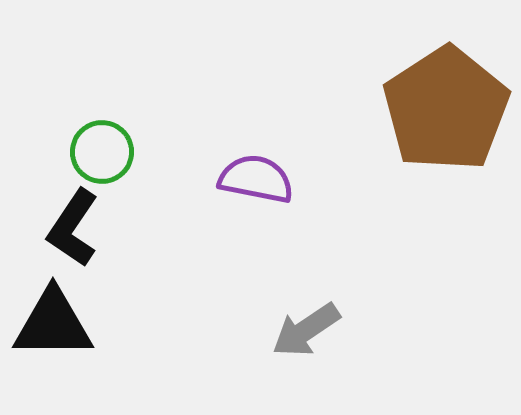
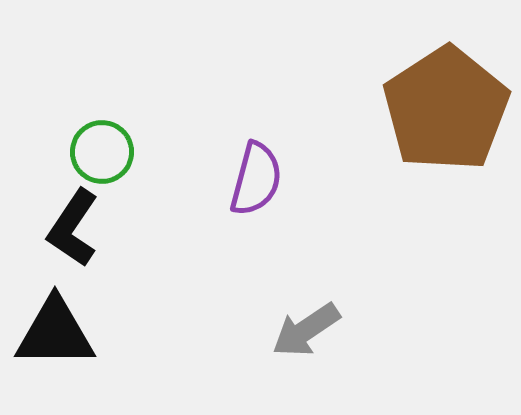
purple semicircle: rotated 94 degrees clockwise
black triangle: moved 2 px right, 9 px down
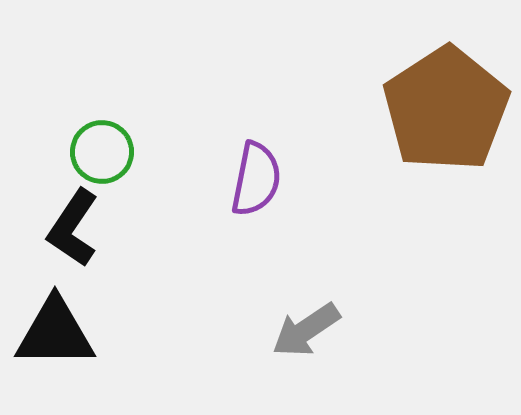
purple semicircle: rotated 4 degrees counterclockwise
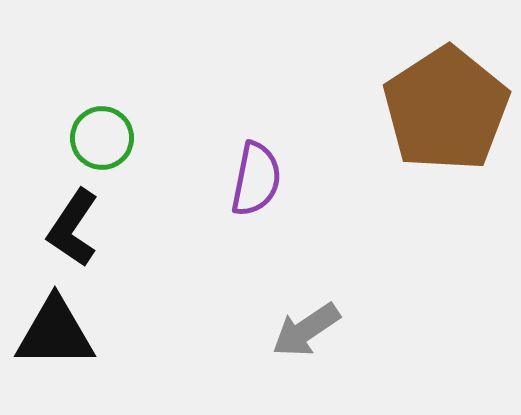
green circle: moved 14 px up
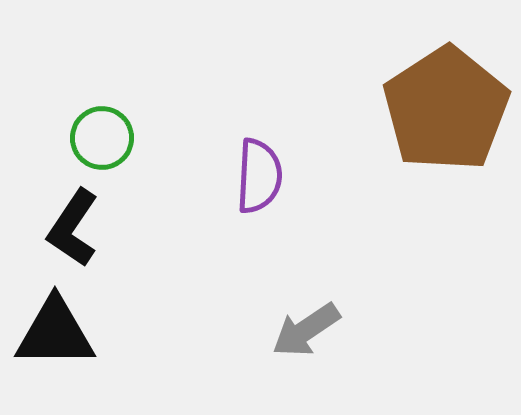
purple semicircle: moved 3 px right, 3 px up; rotated 8 degrees counterclockwise
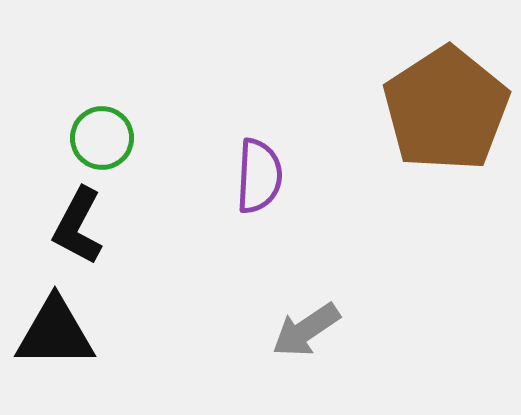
black L-shape: moved 5 px right, 2 px up; rotated 6 degrees counterclockwise
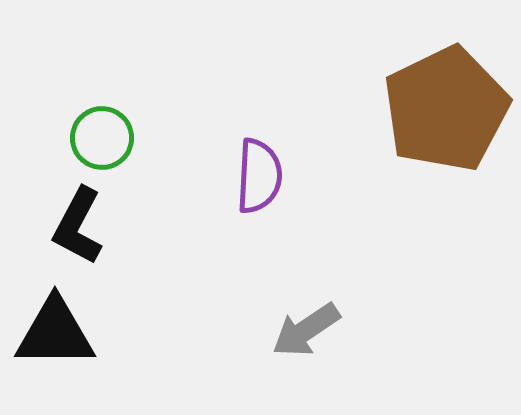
brown pentagon: rotated 7 degrees clockwise
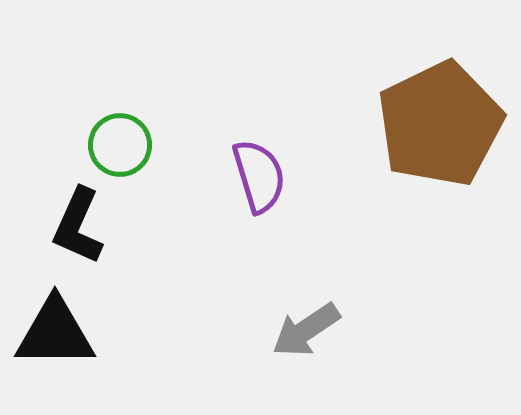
brown pentagon: moved 6 px left, 15 px down
green circle: moved 18 px right, 7 px down
purple semicircle: rotated 20 degrees counterclockwise
black L-shape: rotated 4 degrees counterclockwise
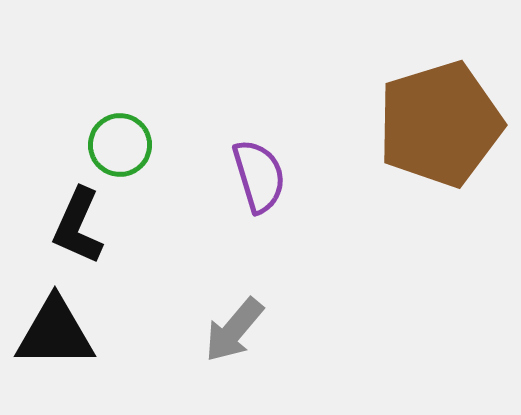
brown pentagon: rotated 9 degrees clockwise
gray arrow: moved 72 px left; rotated 16 degrees counterclockwise
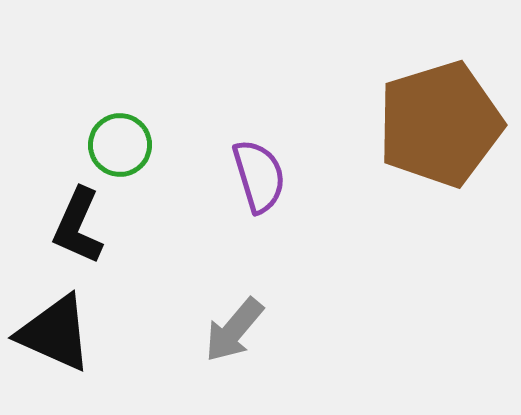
black triangle: rotated 24 degrees clockwise
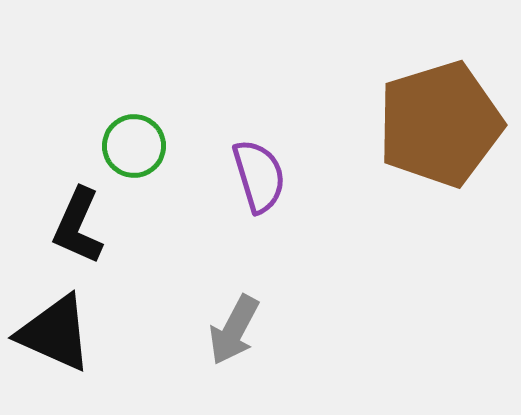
green circle: moved 14 px right, 1 px down
gray arrow: rotated 12 degrees counterclockwise
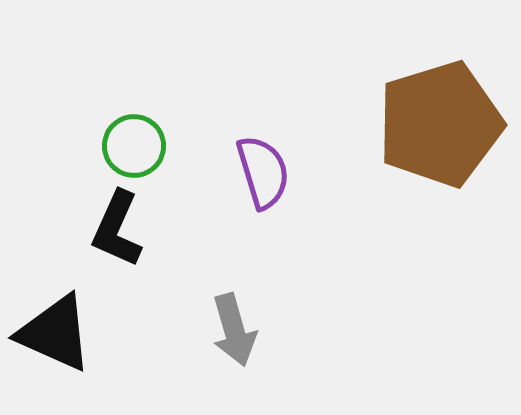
purple semicircle: moved 4 px right, 4 px up
black L-shape: moved 39 px right, 3 px down
gray arrow: rotated 44 degrees counterclockwise
